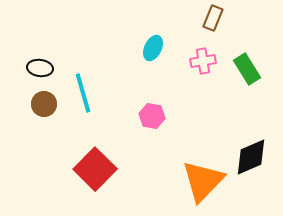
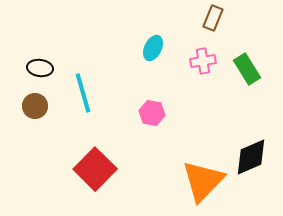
brown circle: moved 9 px left, 2 px down
pink hexagon: moved 3 px up
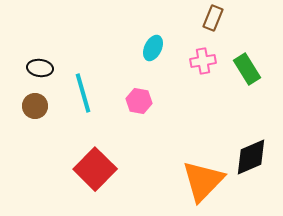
pink hexagon: moved 13 px left, 12 px up
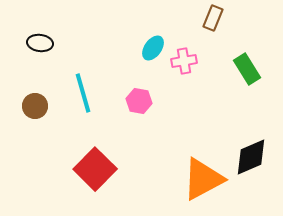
cyan ellipse: rotated 10 degrees clockwise
pink cross: moved 19 px left
black ellipse: moved 25 px up
orange triangle: moved 2 px up; rotated 18 degrees clockwise
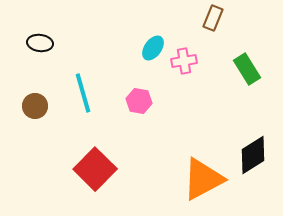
black diamond: moved 2 px right, 2 px up; rotated 9 degrees counterclockwise
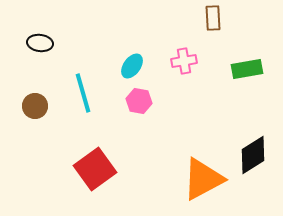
brown rectangle: rotated 25 degrees counterclockwise
cyan ellipse: moved 21 px left, 18 px down
green rectangle: rotated 68 degrees counterclockwise
red square: rotated 9 degrees clockwise
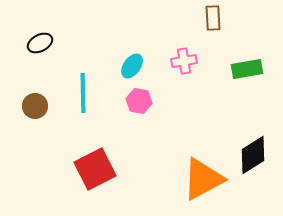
black ellipse: rotated 35 degrees counterclockwise
cyan line: rotated 15 degrees clockwise
red square: rotated 9 degrees clockwise
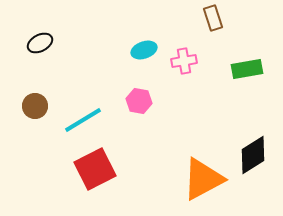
brown rectangle: rotated 15 degrees counterclockwise
cyan ellipse: moved 12 px right, 16 px up; rotated 35 degrees clockwise
cyan line: moved 27 px down; rotated 60 degrees clockwise
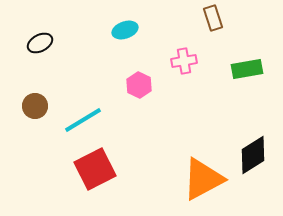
cyan ellipse: moved 19 px left, 20 px up
pink hexagon: moved 16 px up; rotated 15 degrees clockwise
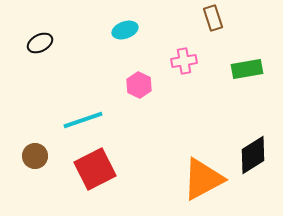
brown circle: moved 50 px down
cyan line: rotated 12 degrees clockwise
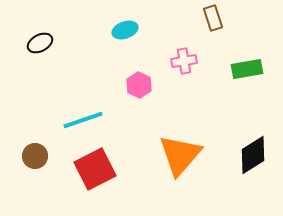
orange triangle: moved 23 px left, 24 px up; rotated 21 degrees counterclockwise
